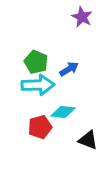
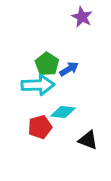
green pentagon: moved 11 px right, 2 px down; rotated 10 degrees clockwise
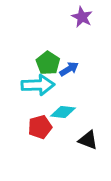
green pentagon: moved 1 px right, 1 px up
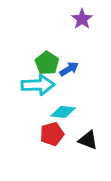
purple star: moved 2 px down; rotated 10 degrees clockwise
green pentagon: moved 1 px left
red pentagon: moved 12 px right, 7 px down
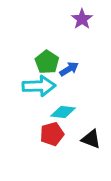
green pentagon: moved 1 px up
cyan arrow: moved 1 px right, 1 px down
black triangle: moved 3 px right, 1 px up
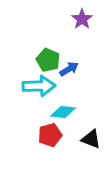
green pentagon: moved 1 px right, 2 px up; rotated 10 degrees counterclockwise
red pentagon: moved 2 px left, 1 px down
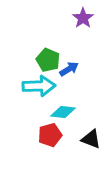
purple star: moved 1 px right, 1 px up
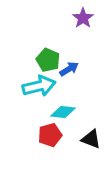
cyan arrow: rotated 12 degrees counterclockwise
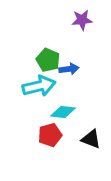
purple star: moved 1 px left, 2 px down; rotated 30 degrees clockwise
blue arrow: rotated 24 degrees clockwise
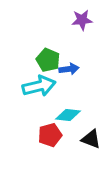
cyan diamond: moved 5 px right, 3 px down
